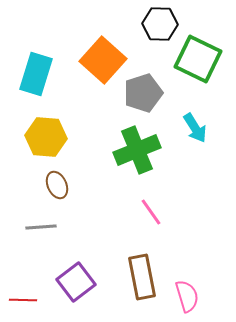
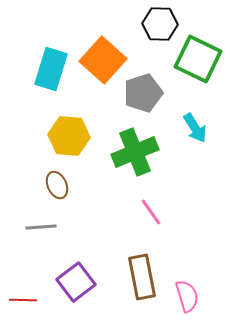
cyan rectangle: moved 15 px right, 5 px up
yellow hexagon: moved 23 px right, 1 px up
green cross: moved 2 px left, 2 px down
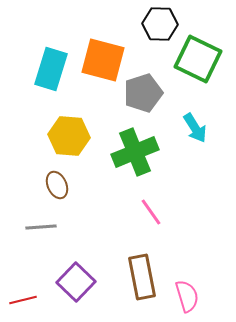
orange square: rotated 27 degrees counterclockwise
purple square: rotated 9 degrees counterclockwise
red line: rotated 16 degrees counterclockwise
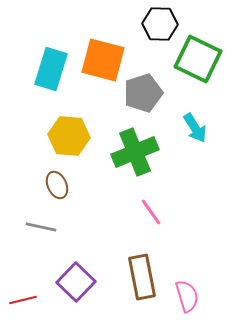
gray line: rotated 16 degrees clockwise
